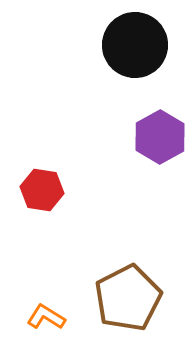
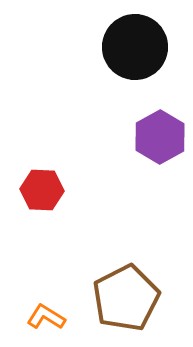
black circle: moved 2 px down
red hexagon: rotated 6 degrees counterclockwise
brown pentagon: moved 2 px left
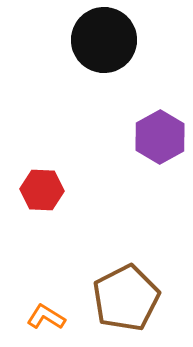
black circle: moved 31 px left, 7 px up
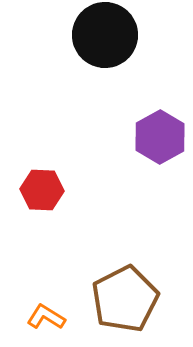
black circle: moved 1 px right, 5 px up
brown pentagon: moved 1 px left, 1 px down
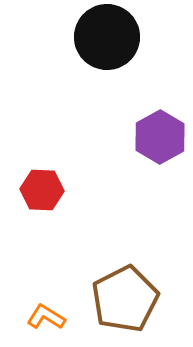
black circle: moved 2 px right, 2 px down
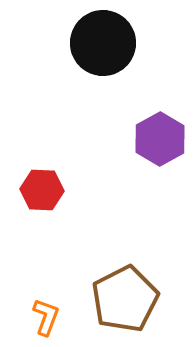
black circle: moved 4 px left, 6 px down
purple hexagon: moved 2 px down
orange L-shape: rotated 78 degrees clockwise
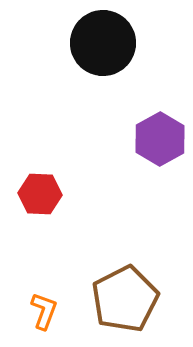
red hexagon: moved 2 px left, 4 px down
orange L-shape: moved 2 px left, 6 px up
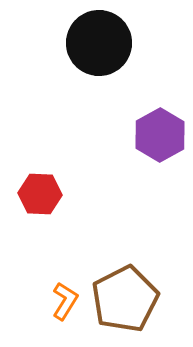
black circle: moved 4 px left
purple hexagon: moved 4 px up
orange L-shape: moved 21 px right, 10 px up; rotated 12 degrees clockwise
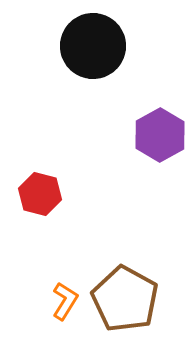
black circle: moved 6 px left, 3 px down
red hexagon: rotated 12 degrees clockwise
brown pentagon: rotated 16 degrees counterclockwise
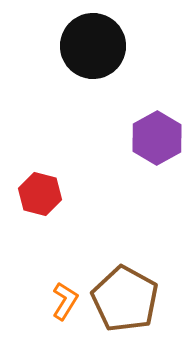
purple hexagon: moved 3 px left, 3 px down
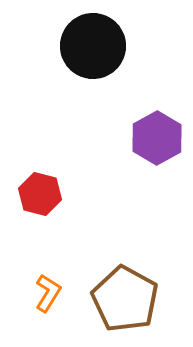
orange L-shape: moved 17 px left, 8 px up
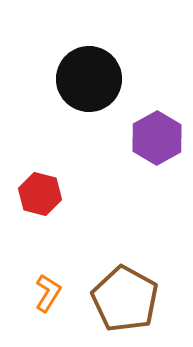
black circle: moved 4 px left, 33 px down
